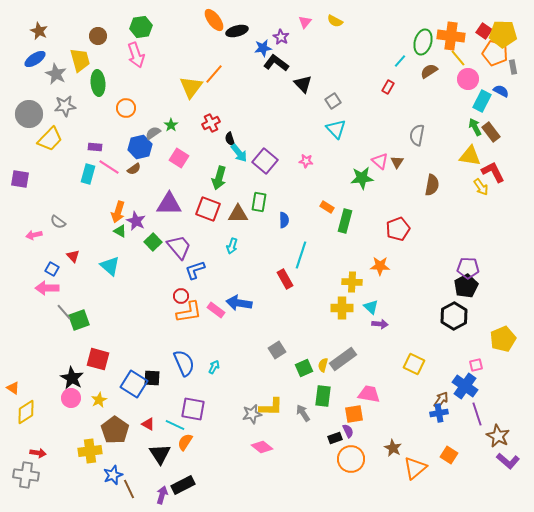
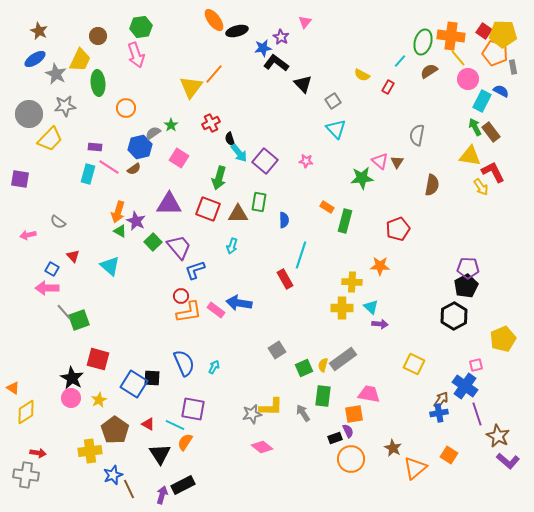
yellow semicircle at (335, 21): moved 27 px right, 54 px down
yellow trapezoid at (80, 60): rotated 40 degrees clockwise
pink arrow at (34, 235): moved 6 px left
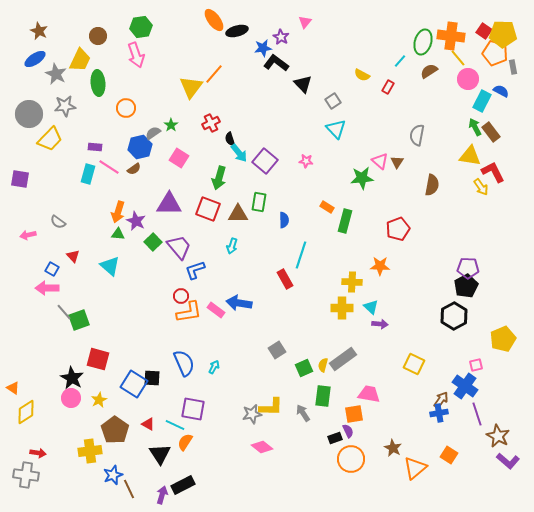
green triangle at (120, 231): moved 2 px left, 3 px down; rotated 24 degrees counterclockwise
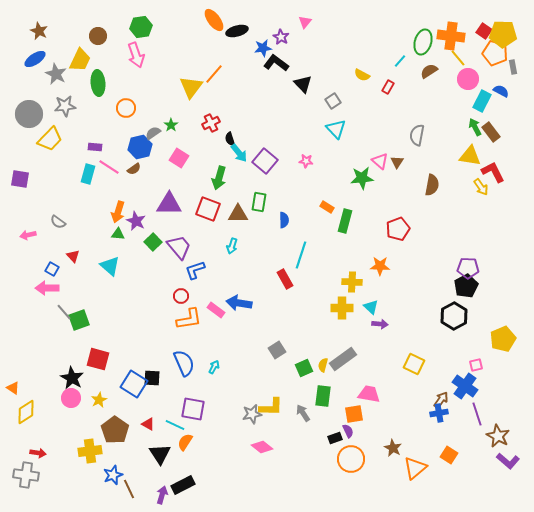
orange L-shape at (189, 312): moved 7 px down
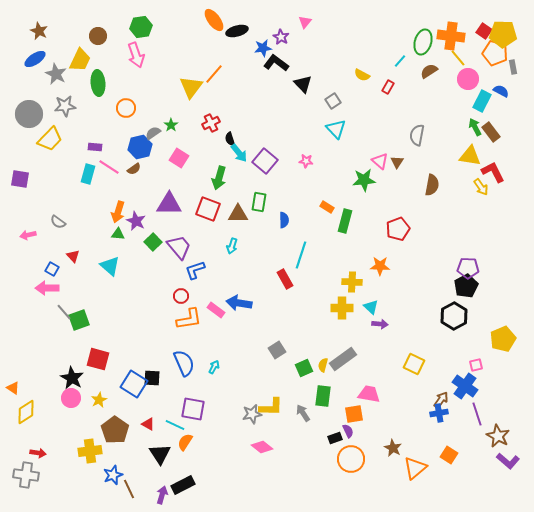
green star at (362, 178): moved 2 px right, 2 px down
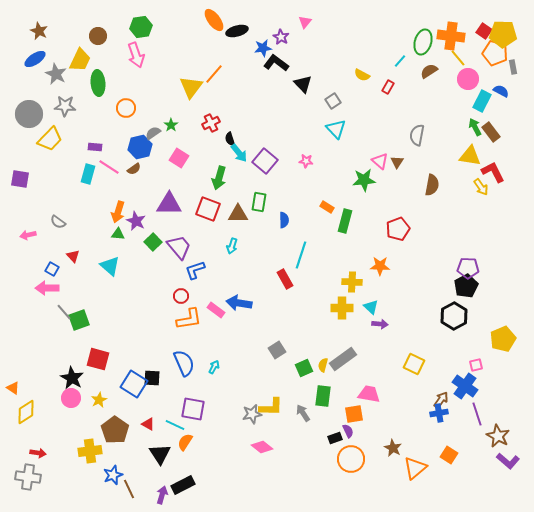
gray star at (65, 106): rotated 10 degrees clockwise
gray cross at (26, 475): moved 2 px right, 2 px down
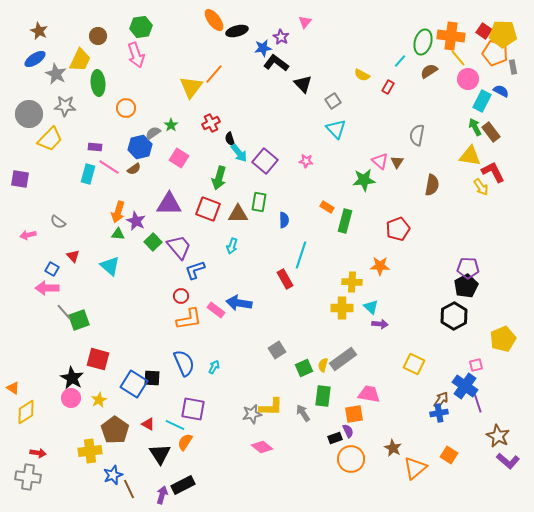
purple line at (477, 414): moved 13 px up
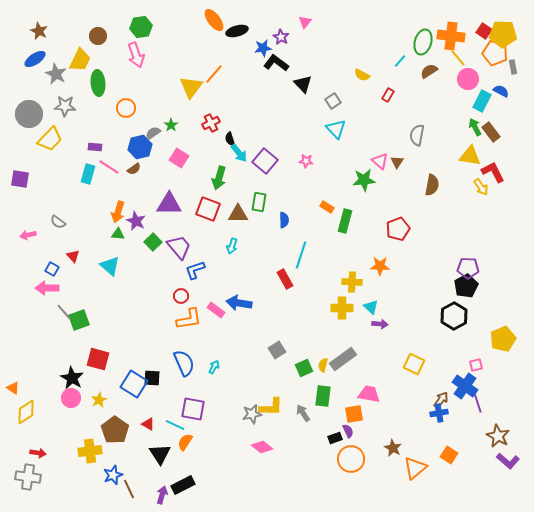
red rectangle at (388, 87): moved 8 px down
